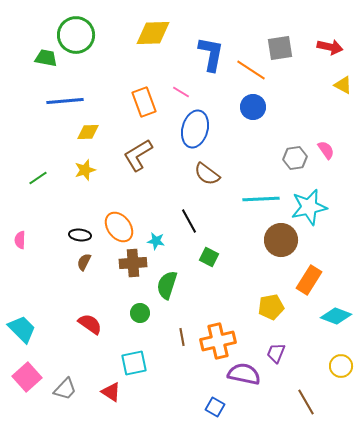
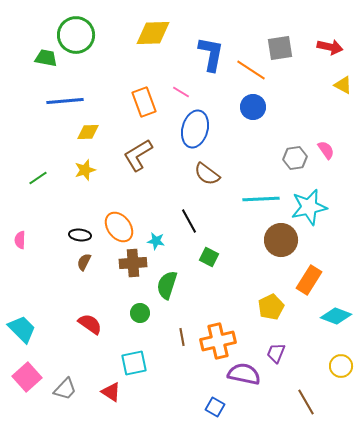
yellow pentagon at (271, 307): rotated 15 degrees counterclockwise
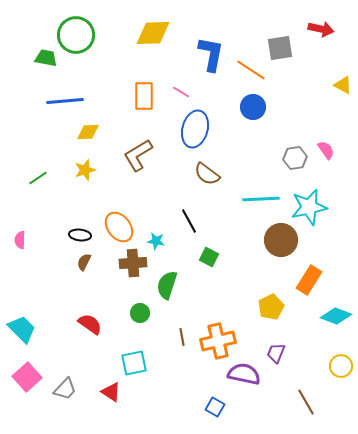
red arrow at (330, 47): moved 9 px left, 18 px up
orange rectangle at (144, 102): moved 6 px up; rotated 20 degrees clockwise
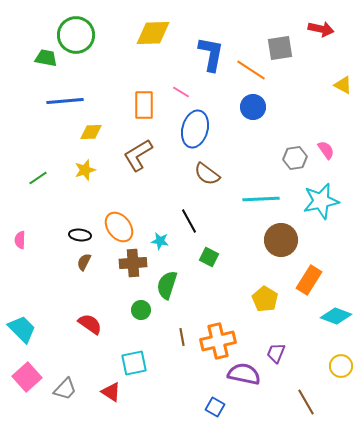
orange rectangle at (144, 96): moved 9 px down
yellow diamond at (88, 132): moved 3 px right
cyan star at (309, 207): moved 12 px right, 6 px up
cyan star at (156, 241): moved 4 px right
yellow pentagon at (271, 307): moved 6 px left, 8 px up; rotated 15 degrees counterclockwise
green circle at (140, 313): moved 1 px right, 3 px up
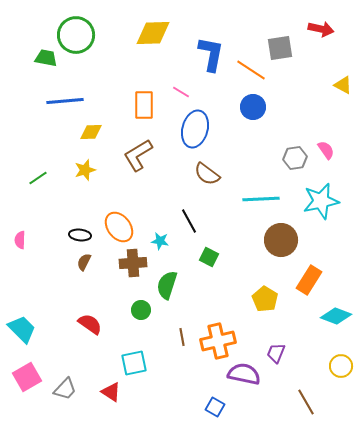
pink square at (27, 377): rotated 12 degrees clockwise
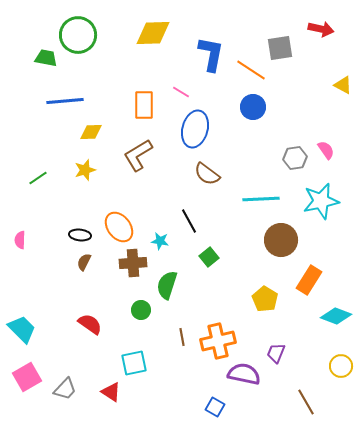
green circle at (76, 35): moved 2 px right
green square at (209, 257): rotated 24 degrees clockwise
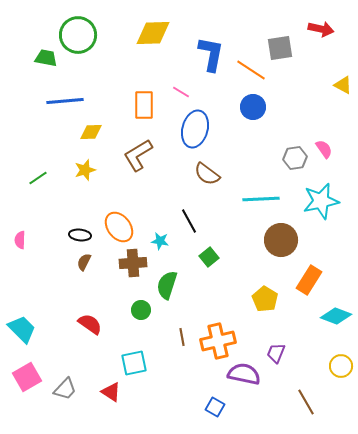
pink semicircle at (326, 150): moved 2 px left, 1 px up
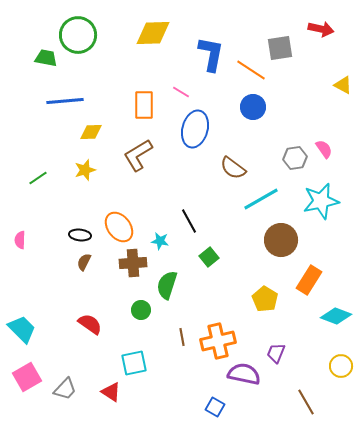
brown semicircle at (207, 174): moved 26 px right, 6 px up
cyan line at (261, 199): rotated 27 degrees counterclockwise
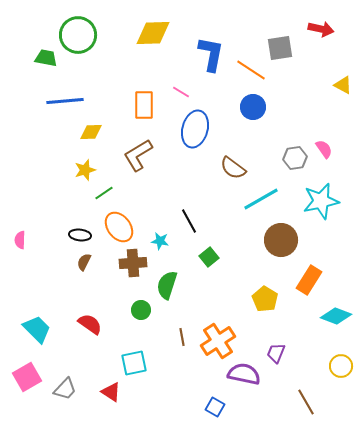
green line at (38, 178): moved 66 px right, 15 px down
cyan trapezoid at (22, 329): moved 15 px right
orange cross at (218, 341): rotated 20 degrees counterclockwise
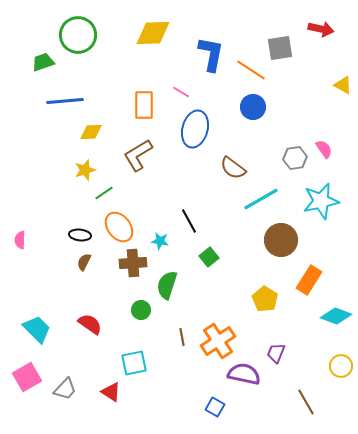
green trapezoid at (46, 58): moved 3 px left, 4 px down; rotated 30 degrees counterclockwise
